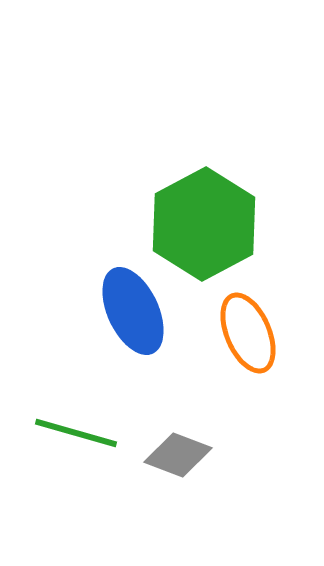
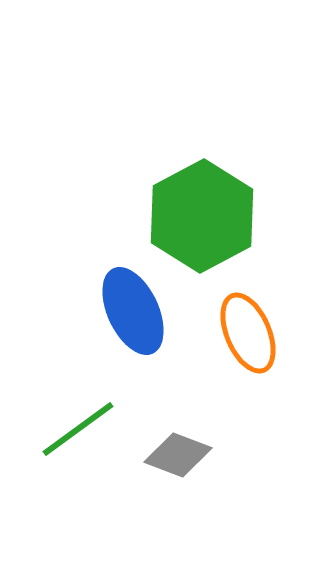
green hexagon: moved 2 px left, 8 px up
green line: moved 2 px right, 4 px up; rotated 52 degrees counterclockwise
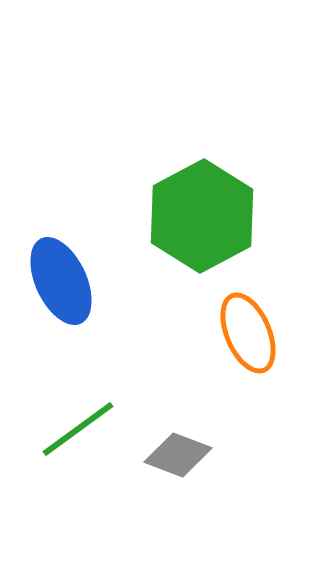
blue ellipse: moved 72 px left, 30 px up
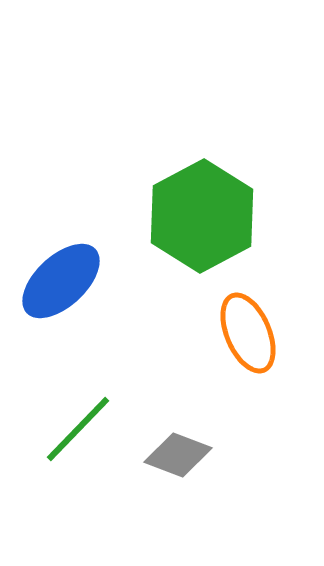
blue ellipse: rotated 72 degrees clockwise
green line: rotated 10 degrees counterclockwise
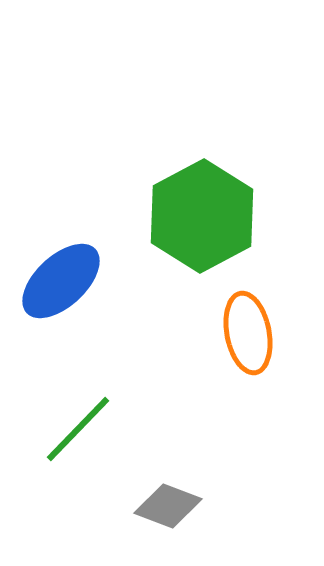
orange ellipse: rotated 12 degrees clockwise
gray diamond: moved 10 px left, 51 px down
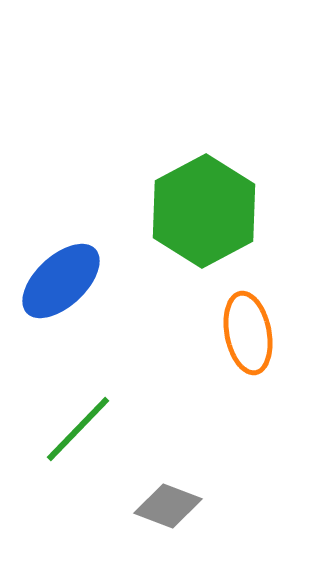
green hexagon: moved 2 px right, 5 px up
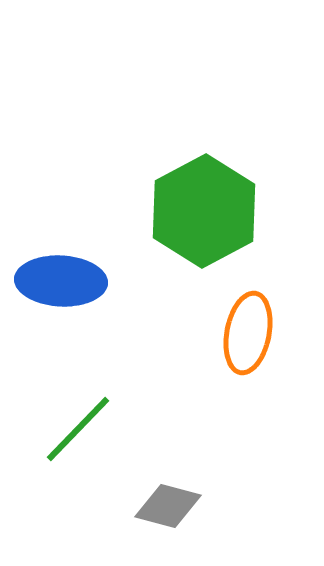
blue ellipse: rotated 46 degrees clockwise
orange ellipse: rotated 22 degrees clockwise
gray diamond: rotated 6 degrees counterclockwise
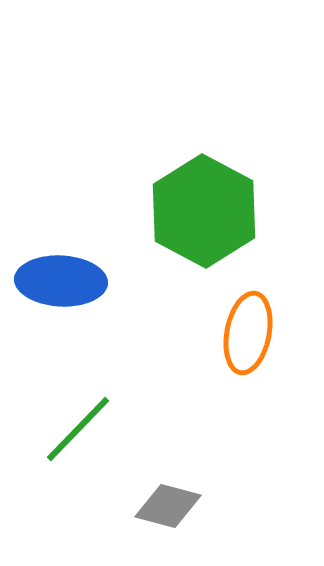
green hexagon: rotated 4 degrees counterclockwise
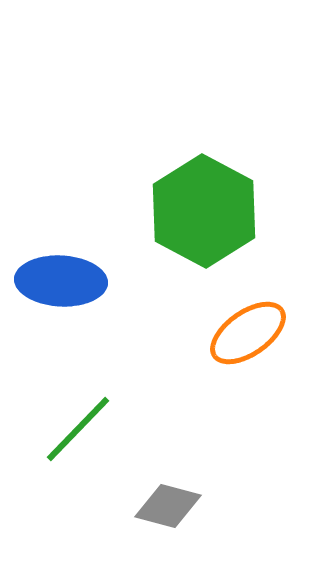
orange ellipse: rotated 44 degrees clockwise
